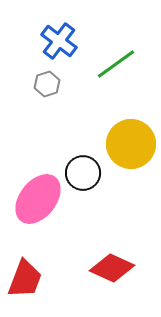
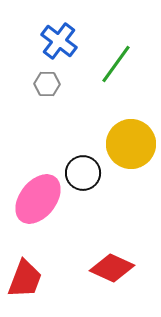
green line: rotated 18 degrees counterclockwise
gray hexagon: rotated 20 degrees clockwise
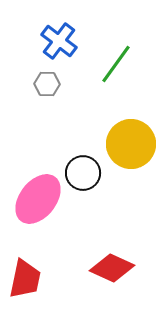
red trapezoid: rotated 9 degrees counterclockwise
